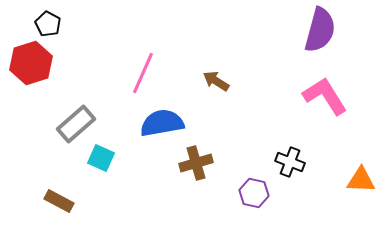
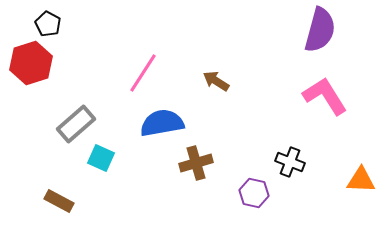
pink line: rotated 9 degrees clockwise
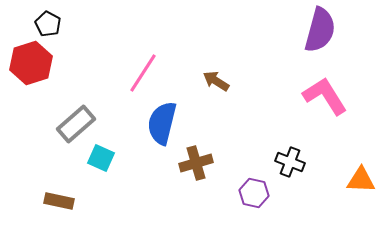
blue semicircle: rotated 66 degrees counterclockwise
brown rectangle: rotated 16 degrees counterclockwise
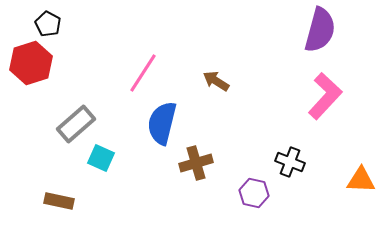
pink L-shape: rotated 75 degrees clockwise
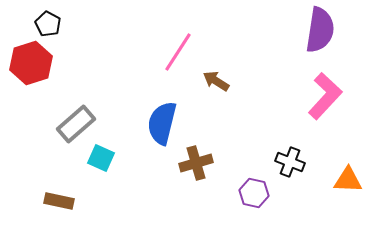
purple semicircle: rotated 6 degrees counterclockwise
pink line: moved 35 px right, 21 px up
orange triangle: moved 13 px left
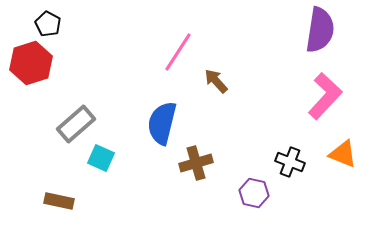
brown arrow: rotated 16 degrees clockwise
orange triangle: moved 5 px left, 26 px up; rotated 20 degrees clockwise
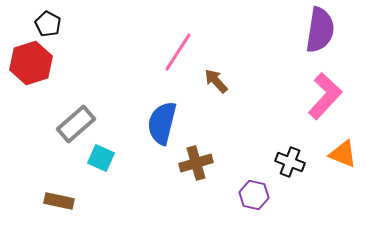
purple hexagon: moved 2 px down
